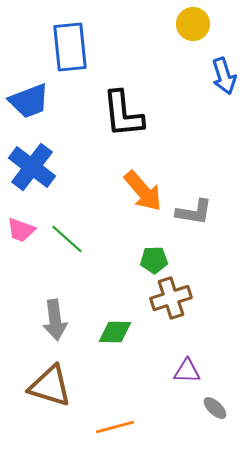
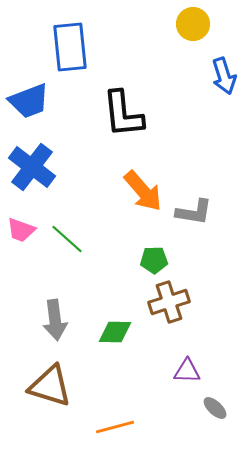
brown cross: moved 2 px left, 4 px down
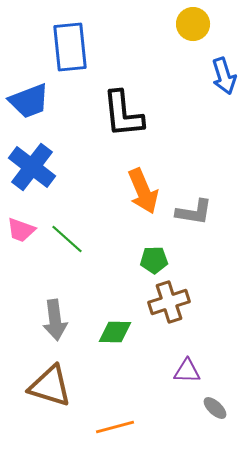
orange arrow: rotated 18 degrees clockwise
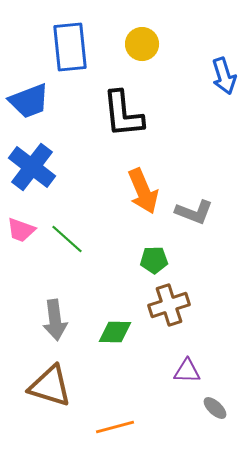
yellow circle: moved 51 px left, 20 px down
gray L-shape: rotated 12 degrees clockwise
brown cross: moved 3 px down
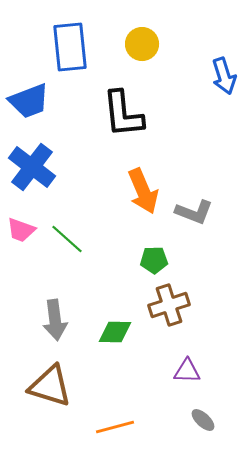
gray ellipse: moved 12 px left, 12 px down
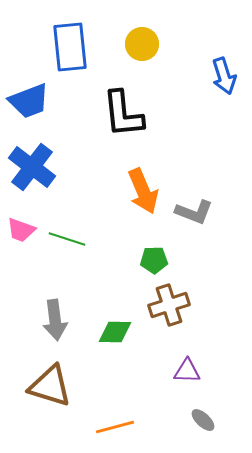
green line: rotated 24 degrees counterclockwise
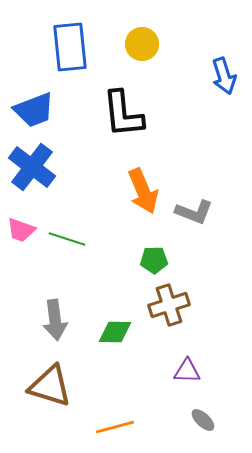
blue trapezoid: moved 5 px right, 9 px down
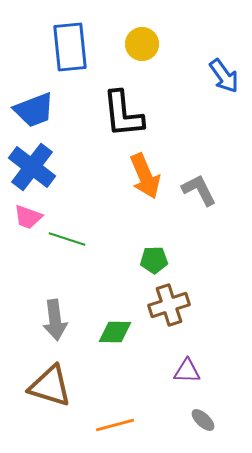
blue arrow: rotated 18 degrees counterclockwise
orange arrow: moved 2 px right, 15 px up
gray L-shape: moved 5 px right, 22 px up; rotated 138 degrees counterclockwise
pink trapezoid: moved 7 px right, 13 px up
orange line: moved 2 px up
